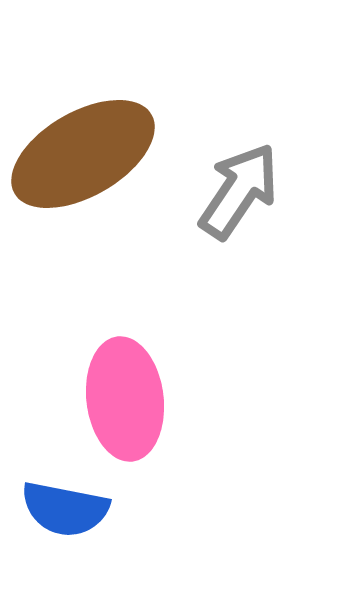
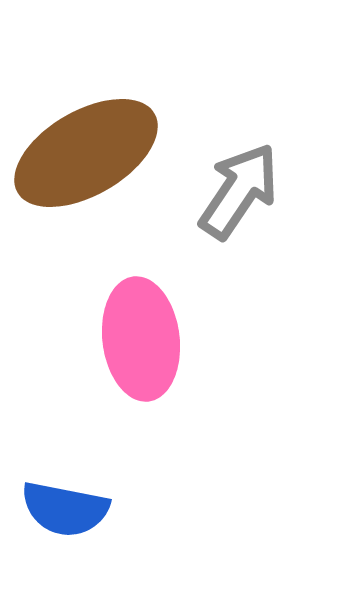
brown ellipse: moved 3 px right, 1 px up
pink ellipse: moved 16 px right, 60 px up
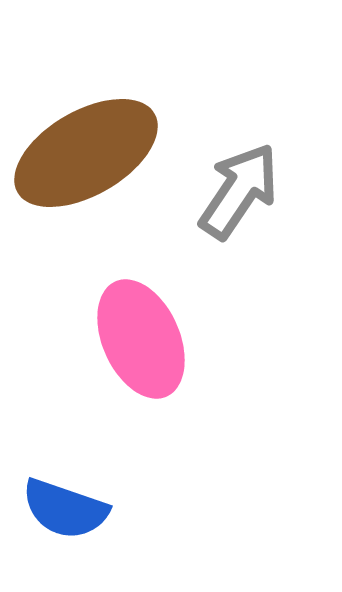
pink ellipse: rotated 17 degrees counterclockwise
blue semicircle: rotated 8 degrees clockwise
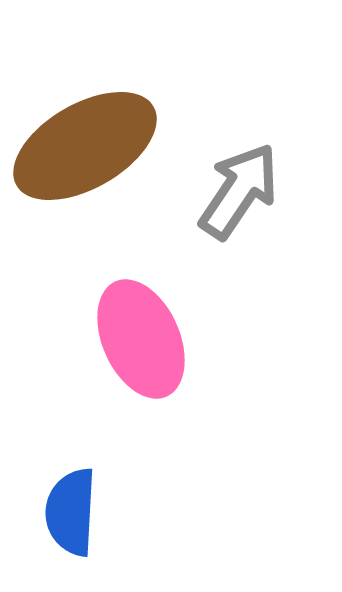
brown ellipse: moved 1 px left, 7 px up
blue semicircle: moved 6 px right, 3 px down; rotated 74 degrees clockwise
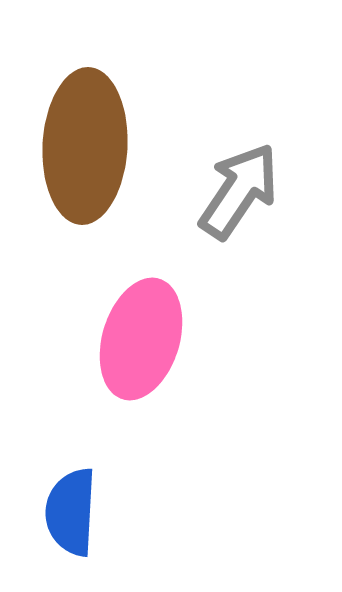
brown ellipse: rotated 57 degrees counterclockwise
pink ellipse: rotated 41 degrees clockwise
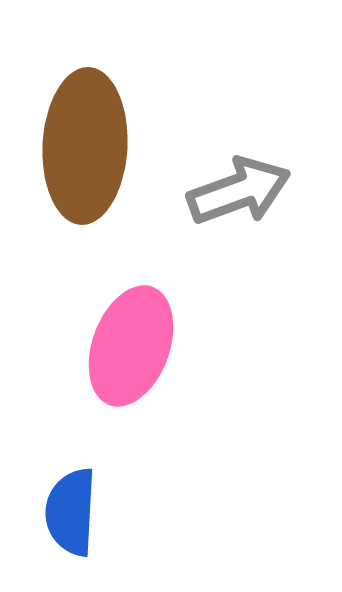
gray arrow: rotated 36 degrees clockwise
pink ellipse: moved 10 px left, 7 px down; rotated 3 degrees clockwise
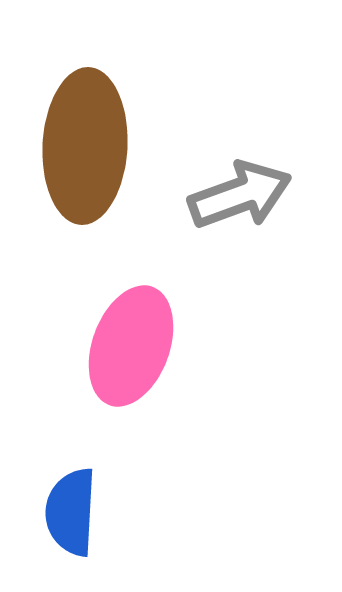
gray arrow: moved 1 px right, 4 px down
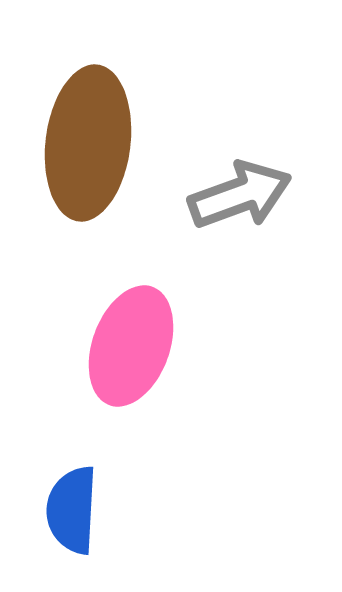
brown ellipse: moved 3 px right, 3 px up; rotated 4 degrees clockwise
blue semicircle: moved 1 px right, 2 px up
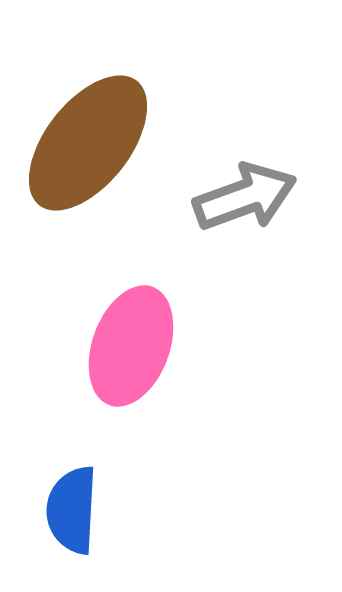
brown ellipse: rotated 31 degrees clockwise
gray arrow: moved 5 px right, 2 px down
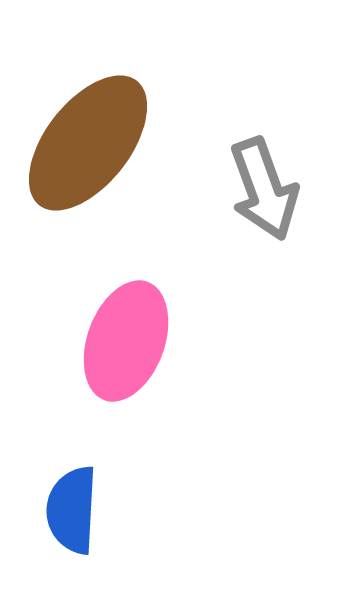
gray arrow: moved 19 px right, 8 px up; rotated 90 degrees clockwise
pink ellipse: moved 5 px left, 5 px up
